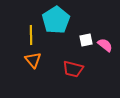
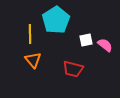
yellow line: moved 1 px left, 1 px up
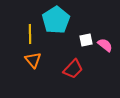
red trapezoid: rotated 60 degrees counterclockwise
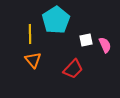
pink semicircle: rotated 28 degrees clockwise
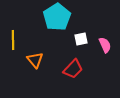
cyan pentagon: moved 1 px right, 3 px up
yellow line: moved 17 px left, 6 px down
white square: moved 5 px left, 1 px up
orange triangle: moved 2 px right
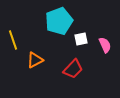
cyan pentagon: moved 2 px right, 4 px down; rotated 12 degrees clockwise
yellow line: rotated 18 degrees counterclockwise
orange triangle: rotated 42 degrees clockwise
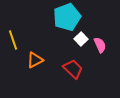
cyan pentagon: moved 8 px right, 4 px up
white square: rotated 32 degrees counterclockwise
pink semicircle: moved 5 px left
red trapezoid: rotated 90 degrees counterclockwise
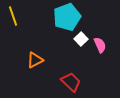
yellow line: moved 24 px up
red trapezoid: moved 2 px left, 13 px down
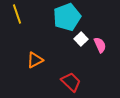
yellow line: moved 4 px right, 2 px up
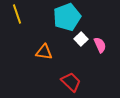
orange triangle: moved 9 px right, 8 px up; rotated 36 degrees clockwise
